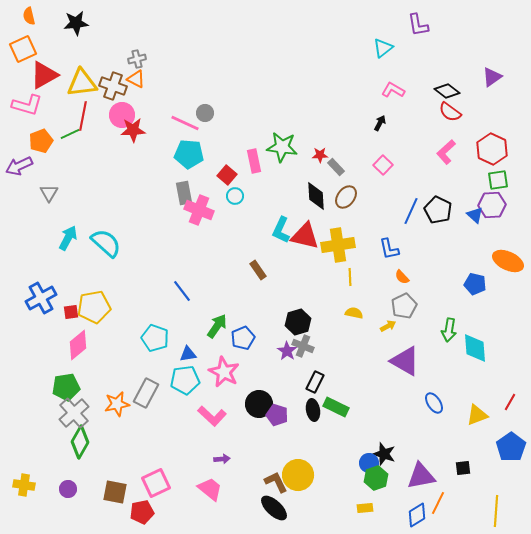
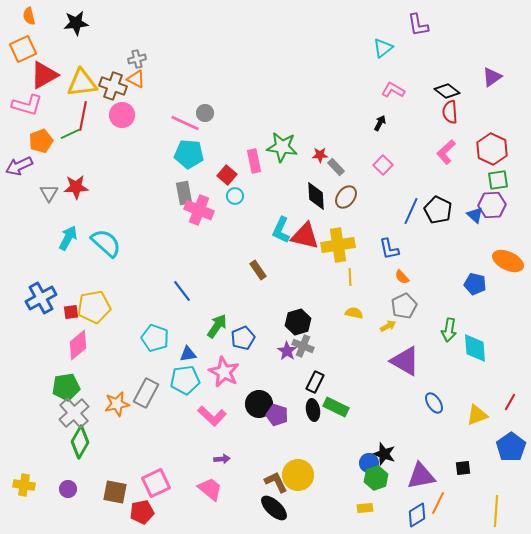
red semicircle at (450, 112): rotated 50 degrees clockwise
red star at (133, 130): moved 57 px left, 57 px down
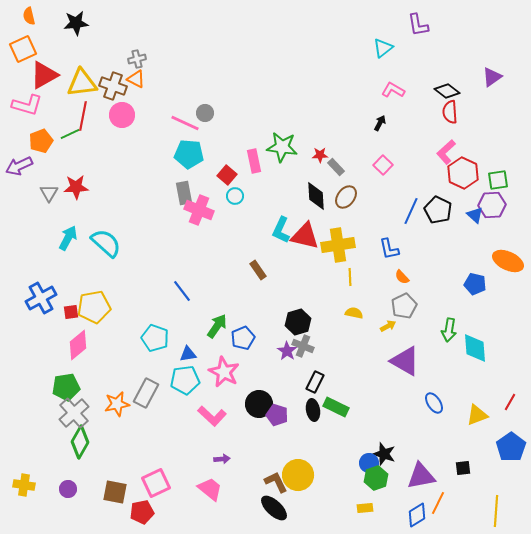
red hexagon at (492, 149): moved 29 px left, 24 px down
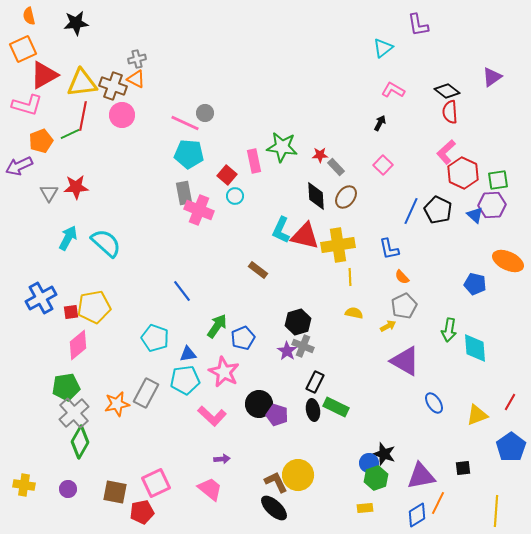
brown rectangle at (258, 270): rotated 18 degrees counterclockwise
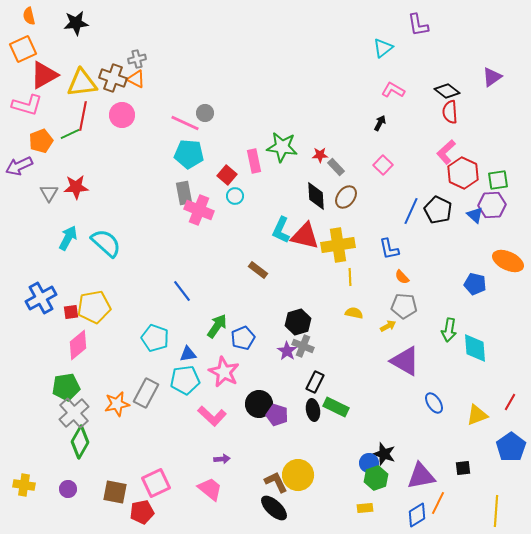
brown cross at (113, 86): moved 8 px up
gray pentagon at (404, 306): rotated 30 degrees clockwise
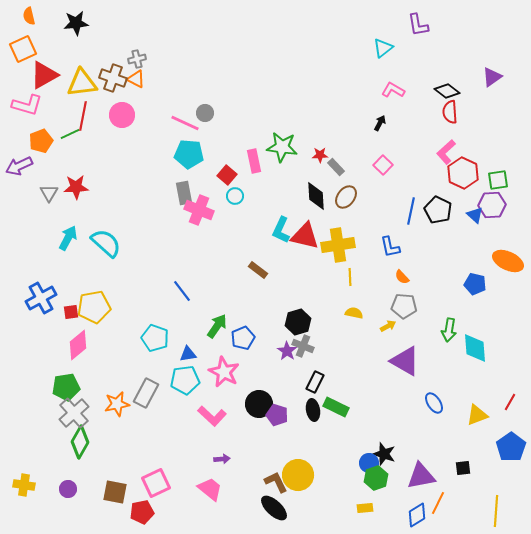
blue line at (411, 211): rotated 12 degrees counterclockwise
blue L-shape at (389, 249): moved 1 px right, 2 px up
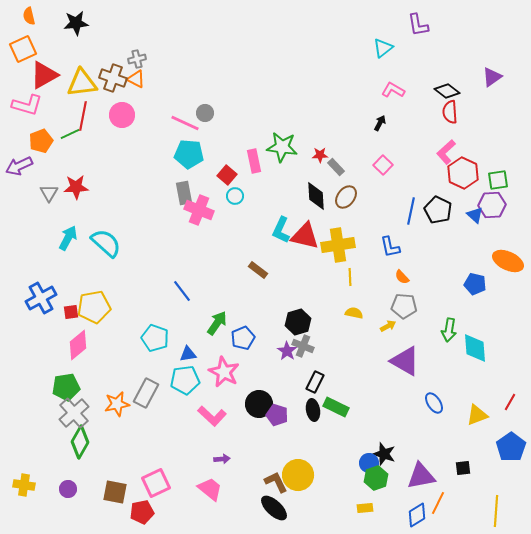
green arrow at (217, 326): moved 3 px up
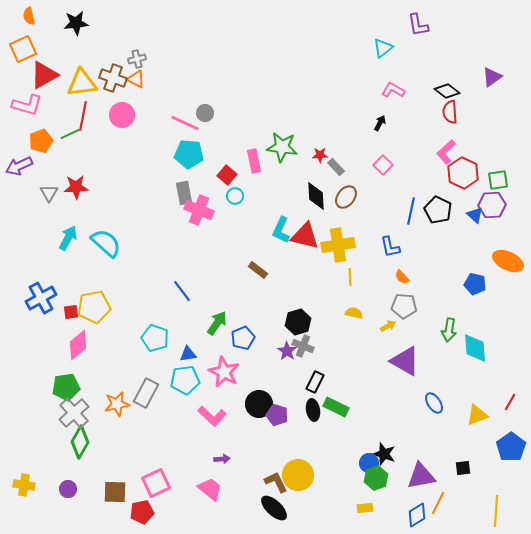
brown square at (115, 492): rotated 10 degrees counterclockwise
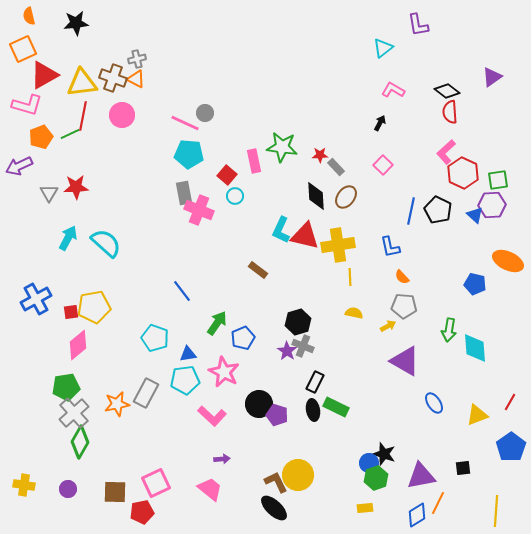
orange pentagon at (41, 141): moved 4 px up
blue cross at (41, 298): moved 5 px left, 1 px down
